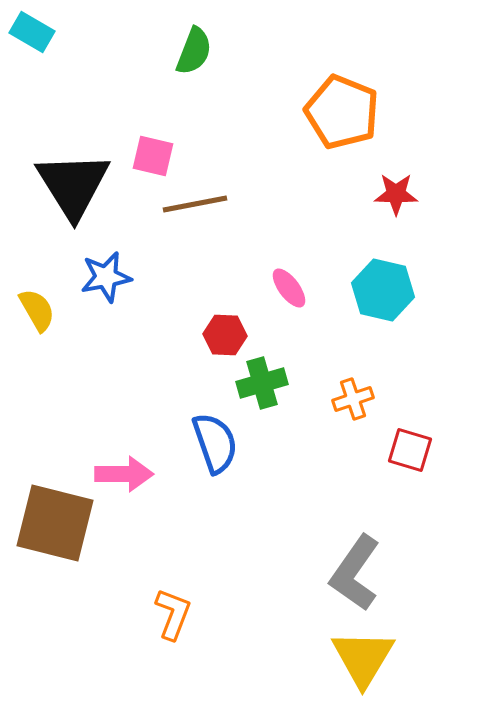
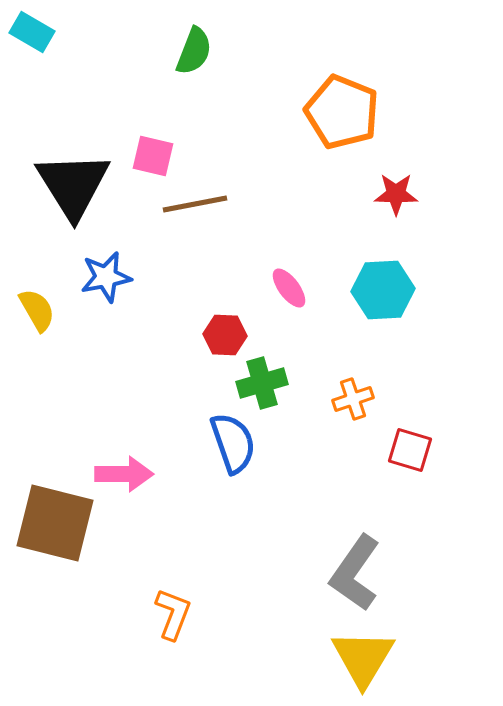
cyan hexagon: rotated 16 degrees counterclockwise
blue semicircle: moved 18 px right
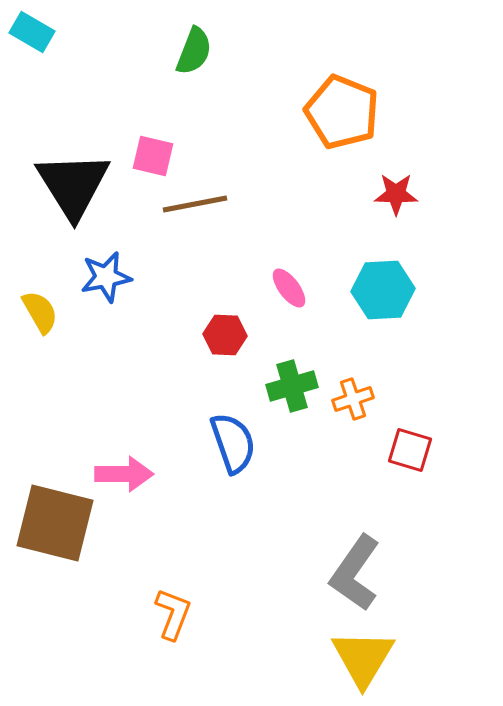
yellow semicircle: moved 3 px right, 2 px down
green cross: moved 30 px right, 3 px down
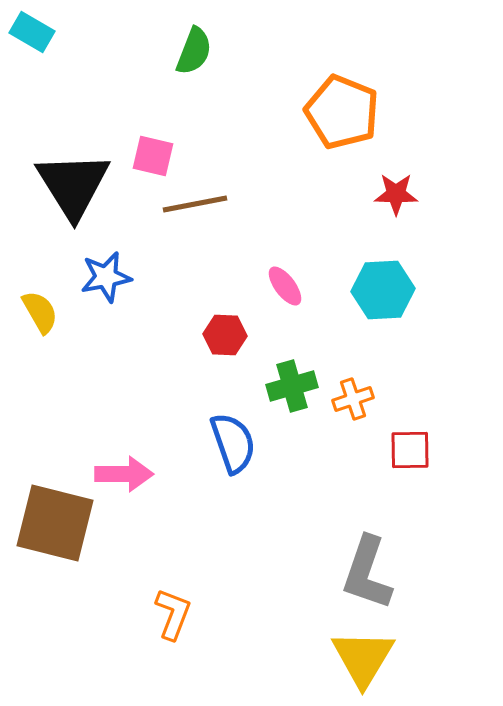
pink ellipse: moved 4 px left, 2 px up
red square: rotated 18 degrees counterclockwise
gray L-shape: moved 12 px right; rotated 16 degrees counterclockwise
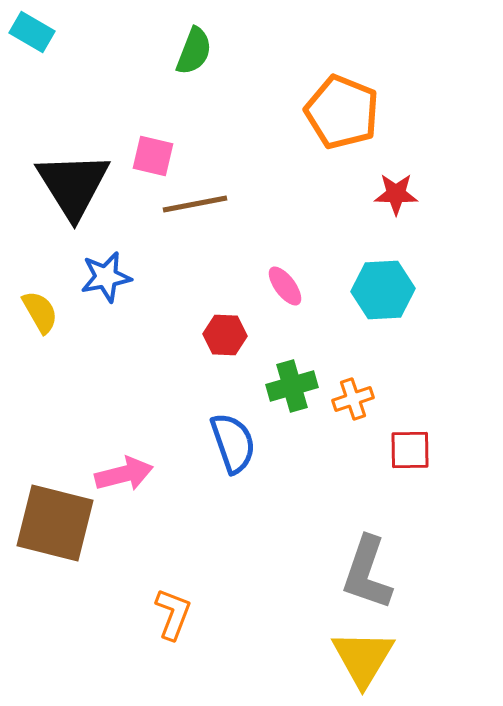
pink arrow: rotated 14 degrees counterclockwise
